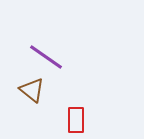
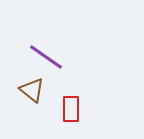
red rectangle: moved 5 px left, 11 px up
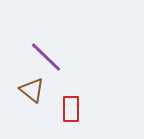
purple line: rotated 9 degrees clockwise
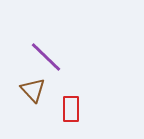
brown triangle: moved 1 px right; rotated 8 degrees clockwise
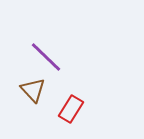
red rectangle: rotated 32 degrees clockwise
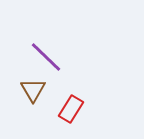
brown triangle: rotated 12 degrees clockwise
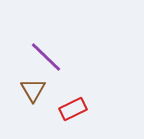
red rectangle: moved 2 px right; rotated 32 degrees clockwise
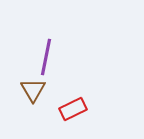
purple line: rotated 57 degrees clockwise
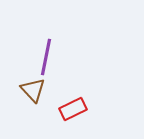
brown triangle: rotated 12 degrees counterclockwise
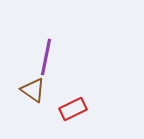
brown triangle: rotated 12 degrees counterclockwise
